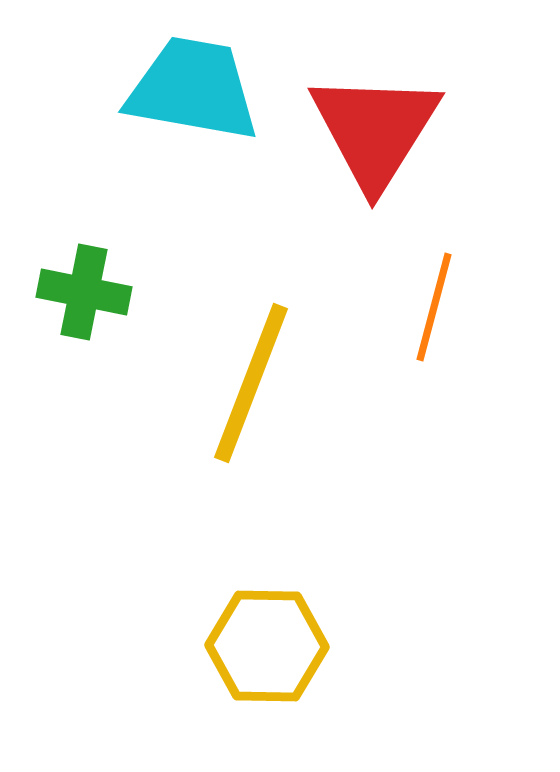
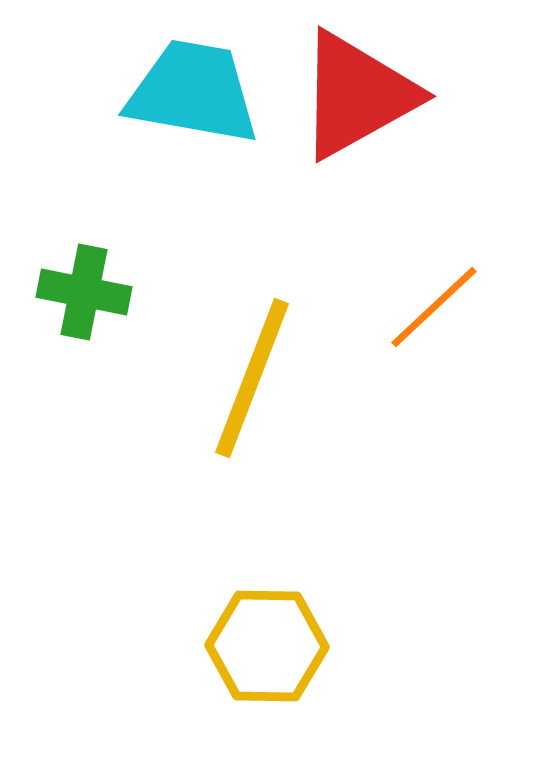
cyan trapezoid: moved 3 px down
red triangle: moved 18 px left, 35 px up; rotated 29 degrees clockwise
orange line: rotated 32 degrees clockwise
yellow line: moved 1 px right, 5 px up
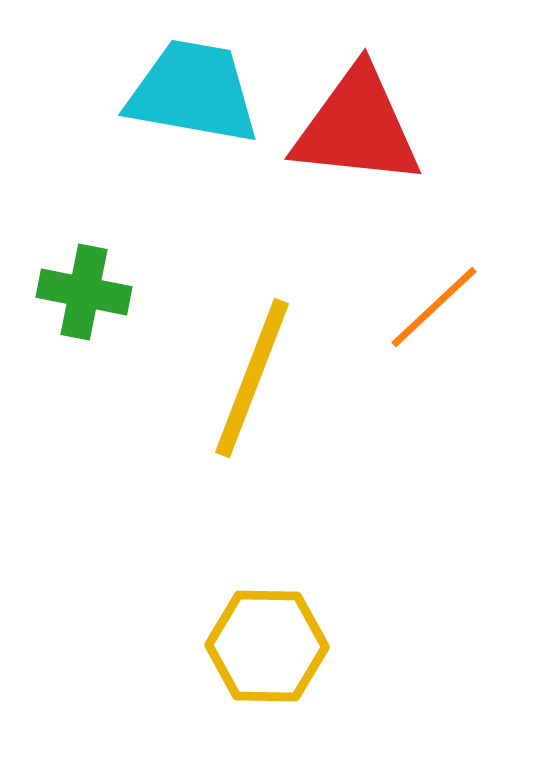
red triangle: moved 32 px down; rotated 35 degrees clockwise
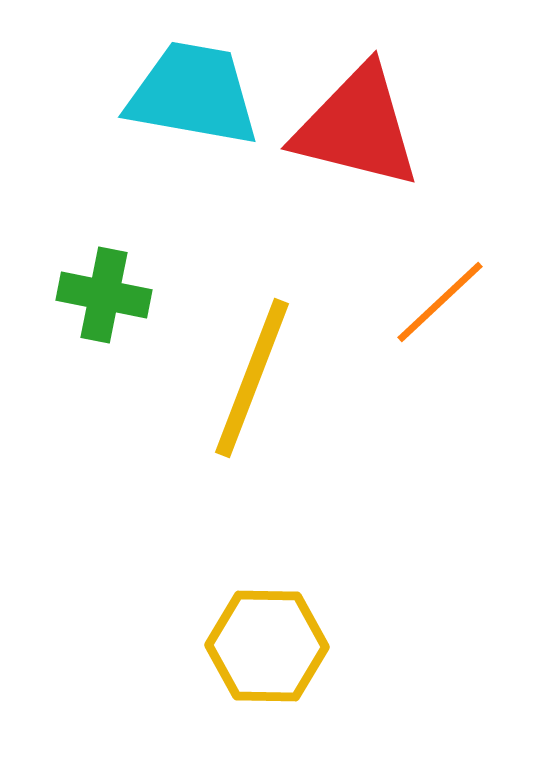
cyan trapezoid: moved 2 px down
red triangle: rotated 8 degrees clockwise
green cross: moved 20 px right, 3 px down
orange line: moved 6 px right, 5 px up
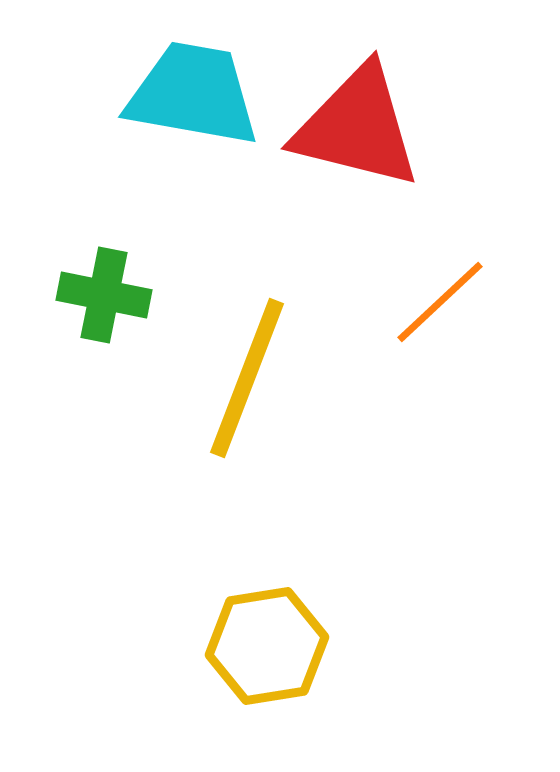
yellow line: moved 5 px left
yellow hexagon: rotated 10 degrees counterclockwise
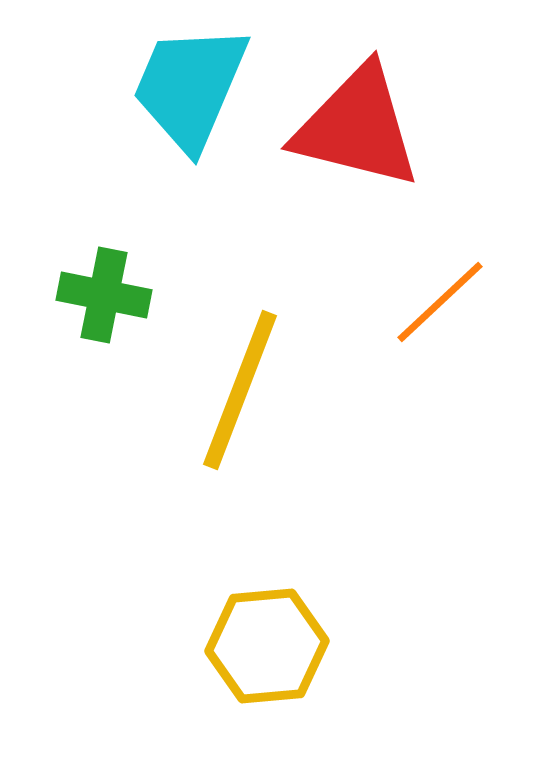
cyan trapezoid: moved 3 px left, 7 px up; rotated 77 degrees counterclockwise
yellow line: moved 7 px left, 12 px down
yellow hexagon: rotated 4 degrees clockwise
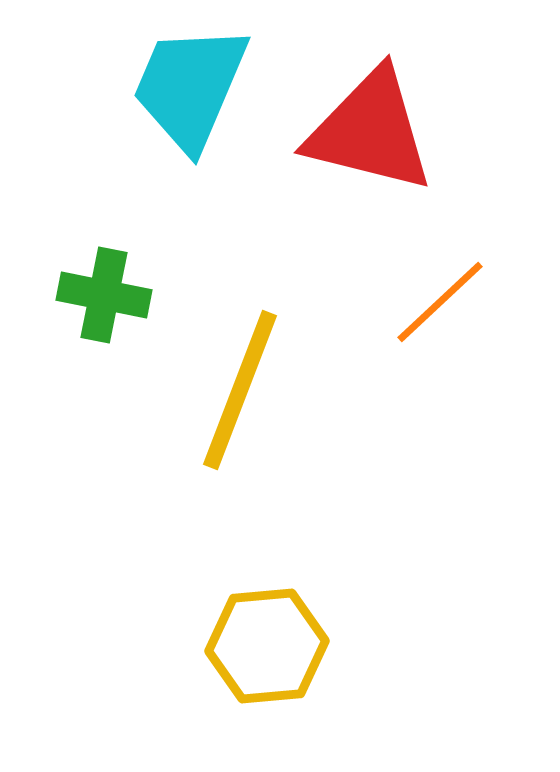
red triangle: moved 13 px right, 4 px down
